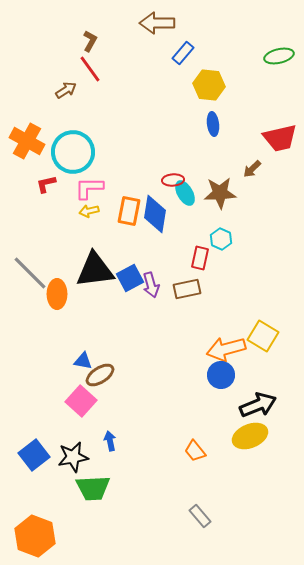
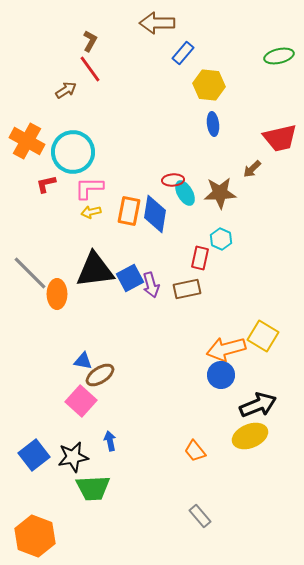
yellow arrow at (89, 211): moved 2 px right, 1 px down
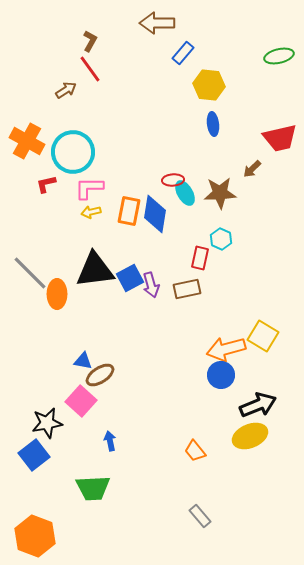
black star at (73, 457): moved 26 px left, 34 px up
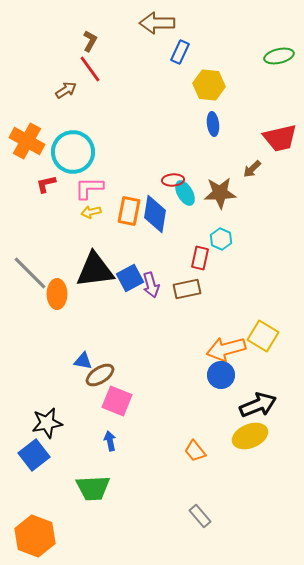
blue rectangle at (183, 53): moved 3 px left, 1 px up; rotated 15 degrees counterclockwise
pink square at (81, 401): moved 36 px right; rotated 20 degrees counterclockwise
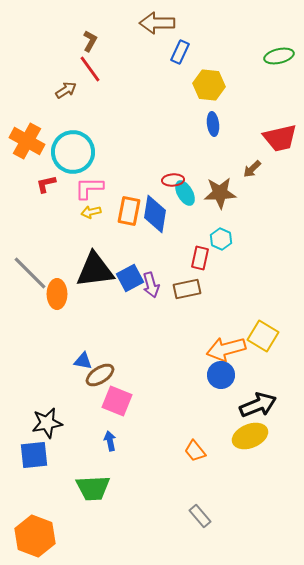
blue square at (34, 455): rotated 32 degrees clockwise
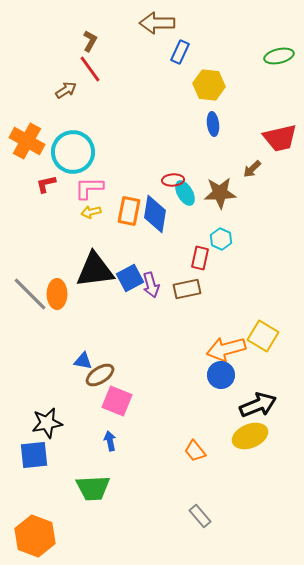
gray line at (30, 273): moved 21 px down
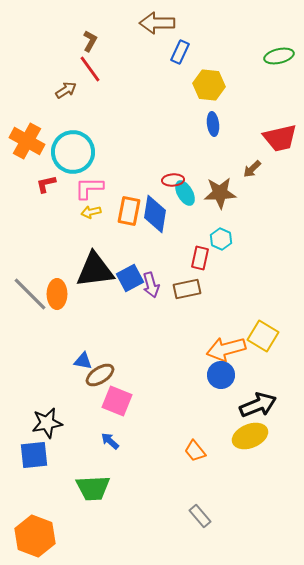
blue arrow at (110, 441): rotated 36 degrees counterclockwise
